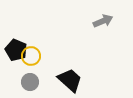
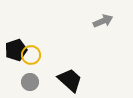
black pentagon: rotated 30 degrees clockwise
yellow circle: moved 1 px up
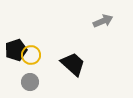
black trapezoid: moved 3 px right, 16 px up
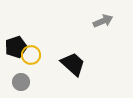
black pentagon: moved 3 px up
gray circle: moved 9 px left
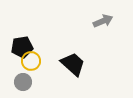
black pentagon: moved 6 px right; rotated 10 degrees clockwise
yellow circle: moved 6 px down
gray circle: moved 2 px right
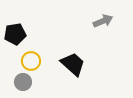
black pentagon: moved 7 px left, 13 px up
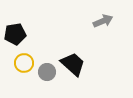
yellow circle: moved 7 px left, 2 px down
gray circle: moved 24 px right, 10 px up
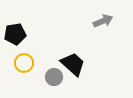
gray circle: moved 7 px right, 5 px down
